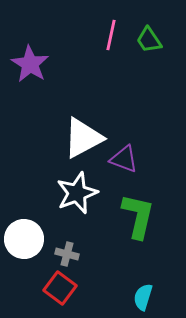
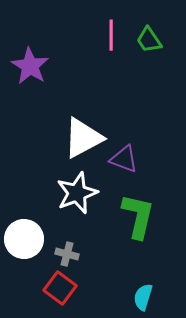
pink line: rotated 12 degrees counterclockwise
purple star: moved 2 px down
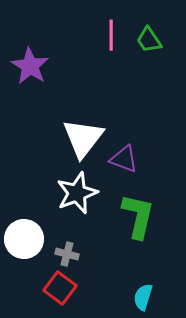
white triangle: rotated 24 degrees counterclockwise
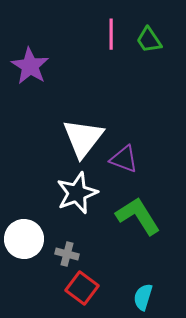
pink line: moved 1 px up
green L-shape: rotated 45 degrees counterclockwise
red square: moved 22 px right
